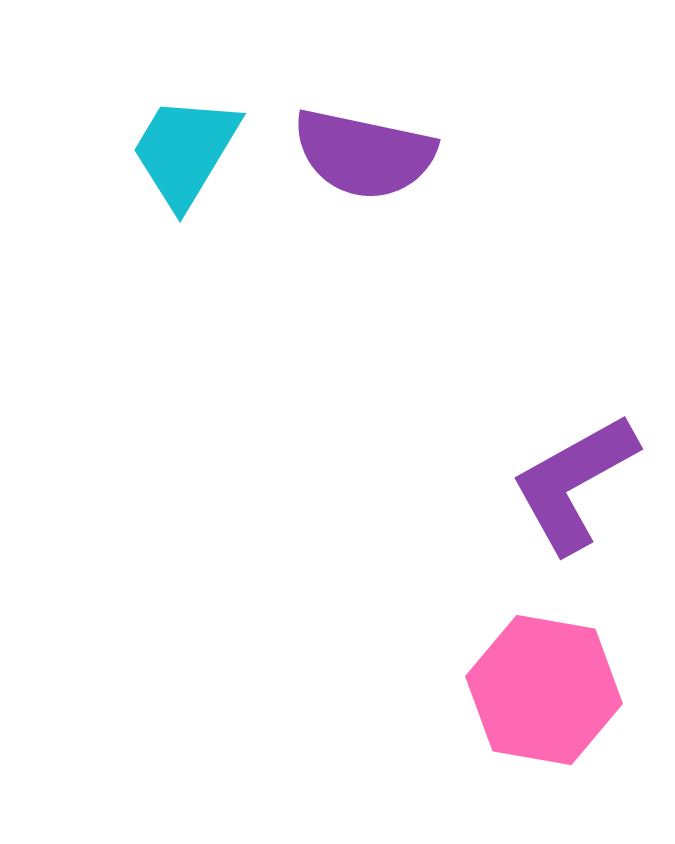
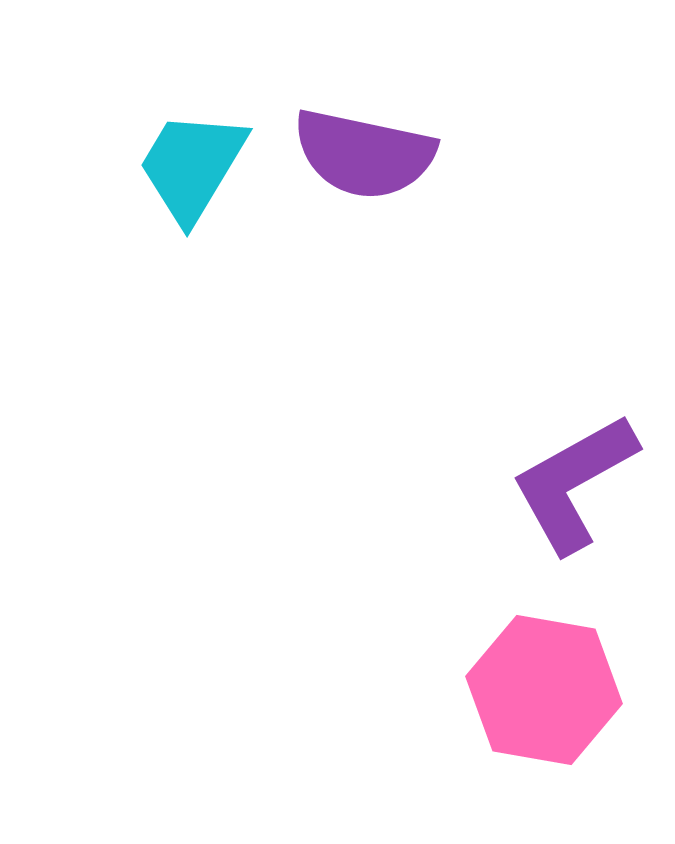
cyan trapezoid: moved 7 px right, 15 px down
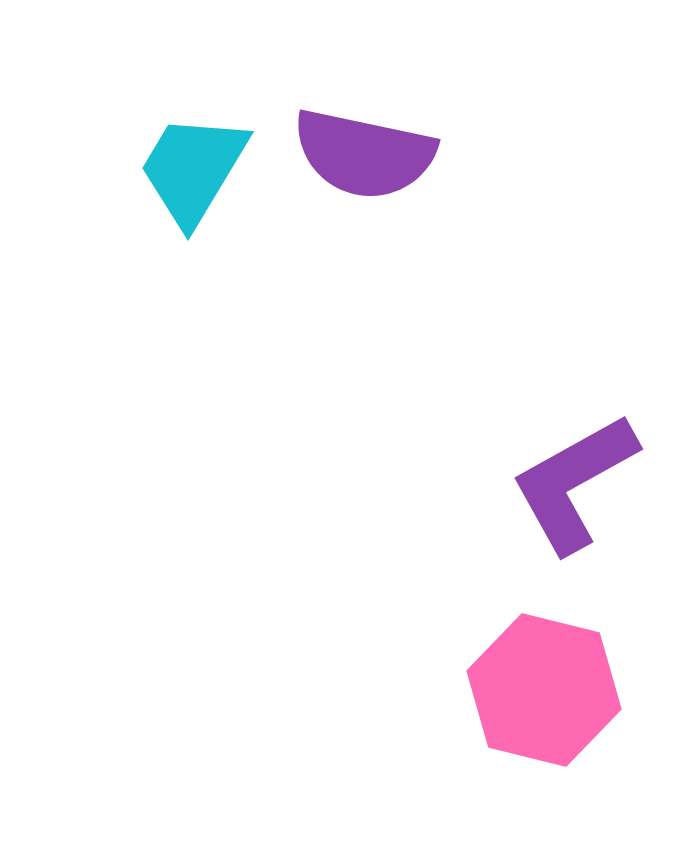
cyan trapezoid: moved 1 px right, 3 px down
pink hexagon: rotated 4 degrees clockwise
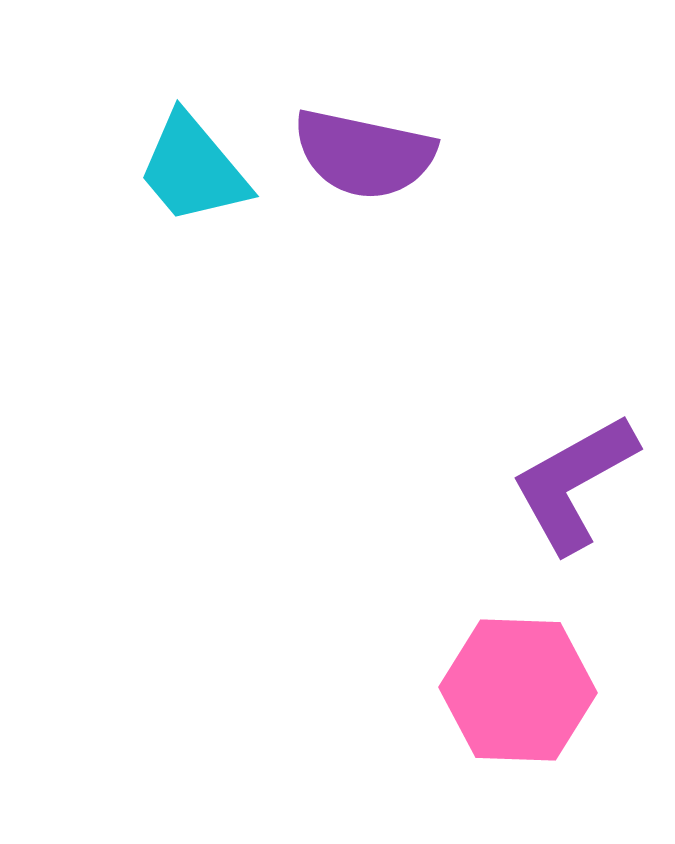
cyan trapezoid: rotated 71 degrees counterclockwise
pink hexagon: moved 26 px left; rotated 12 degrees counterclockwise
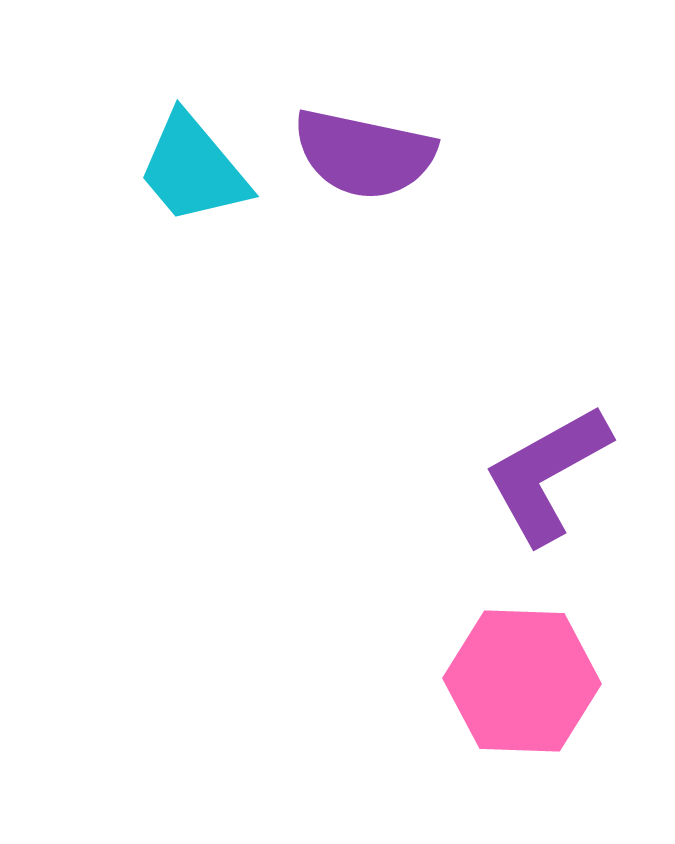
purple L-shape: moved 27 px left, 9 px up
pink hexagon: moved 4 px right, 9 px up
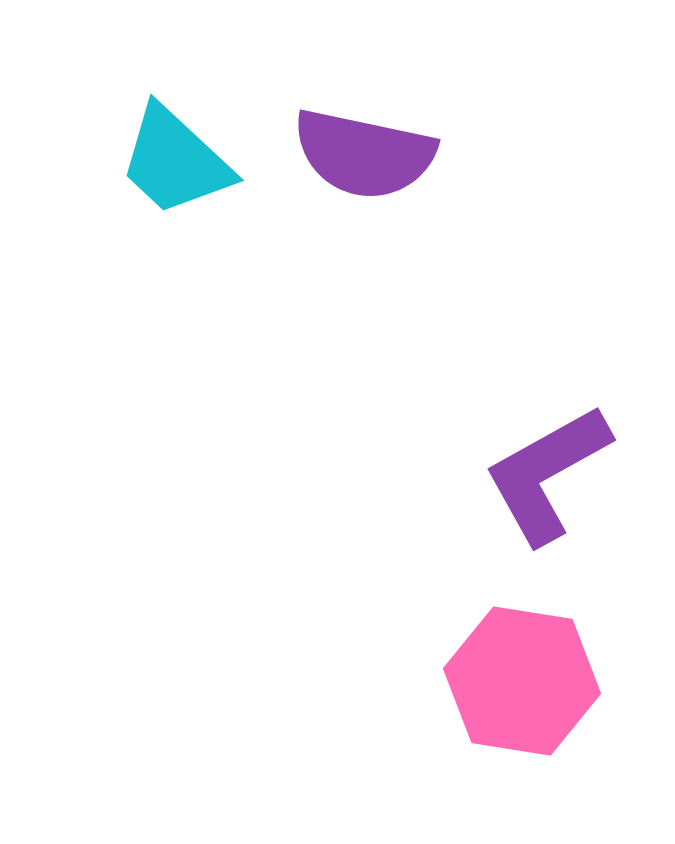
cyan trapezoid: moved 18 px left, 8 px up; rotated 7 degrees counterclockwise
pink hexagon: rotated 7 degrees clockwise
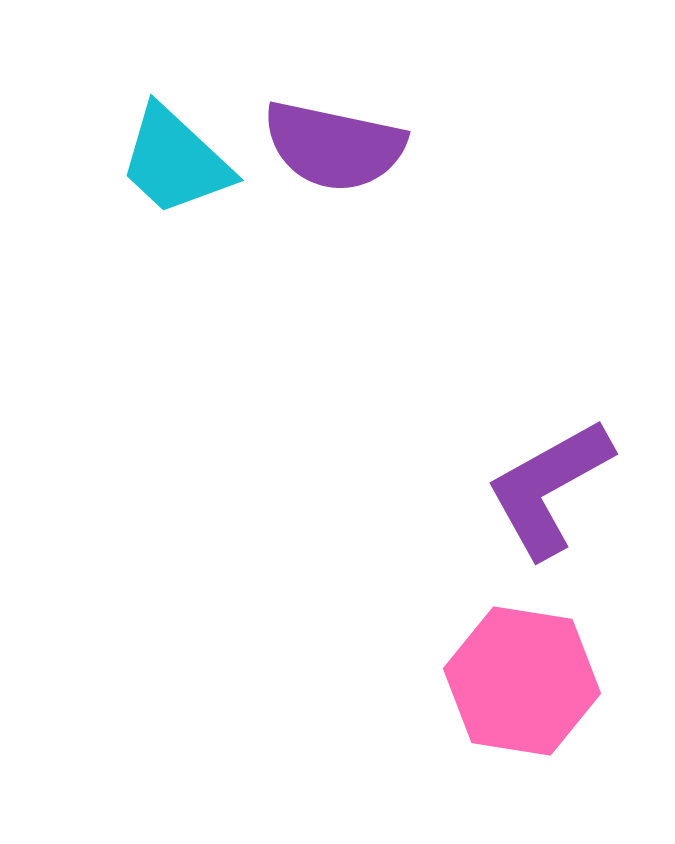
purple semicircle: moved 30 px left, 8 px up
purple L-shape: moved 2 px right, 14 px down
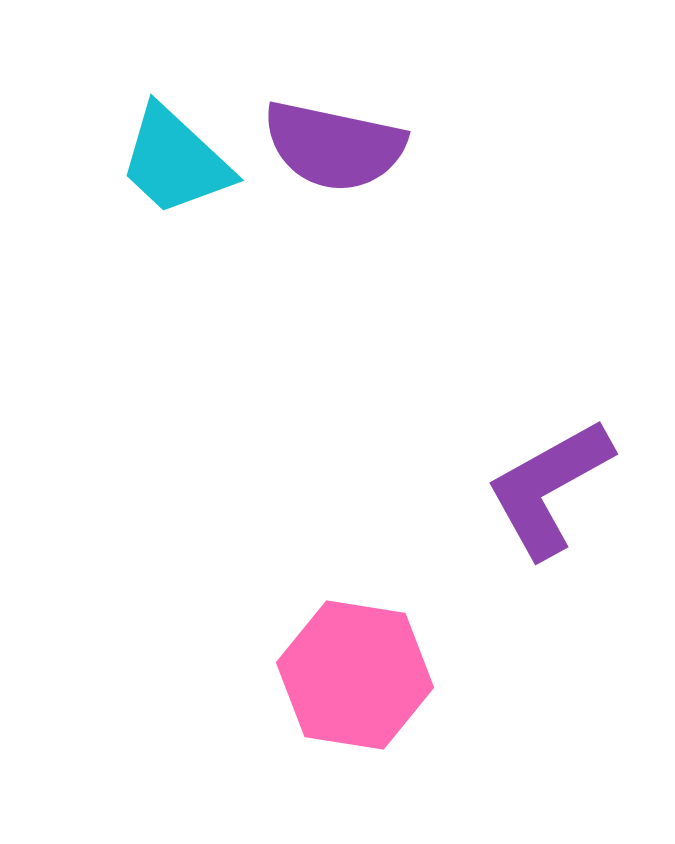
pink hexagon: moved 167 px left, 6 px up
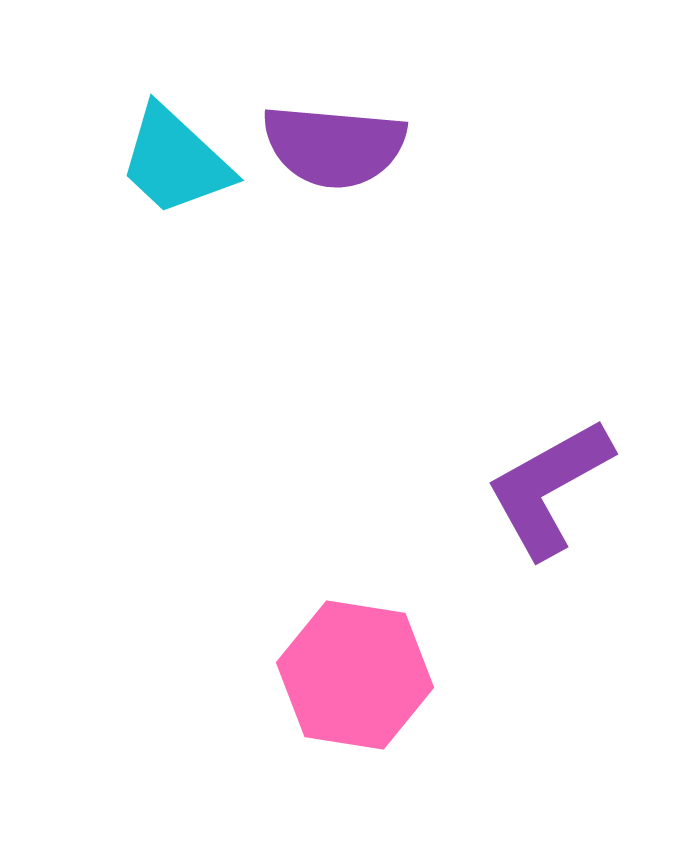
purple semicircle: rotated 7 degrees counterclockwise
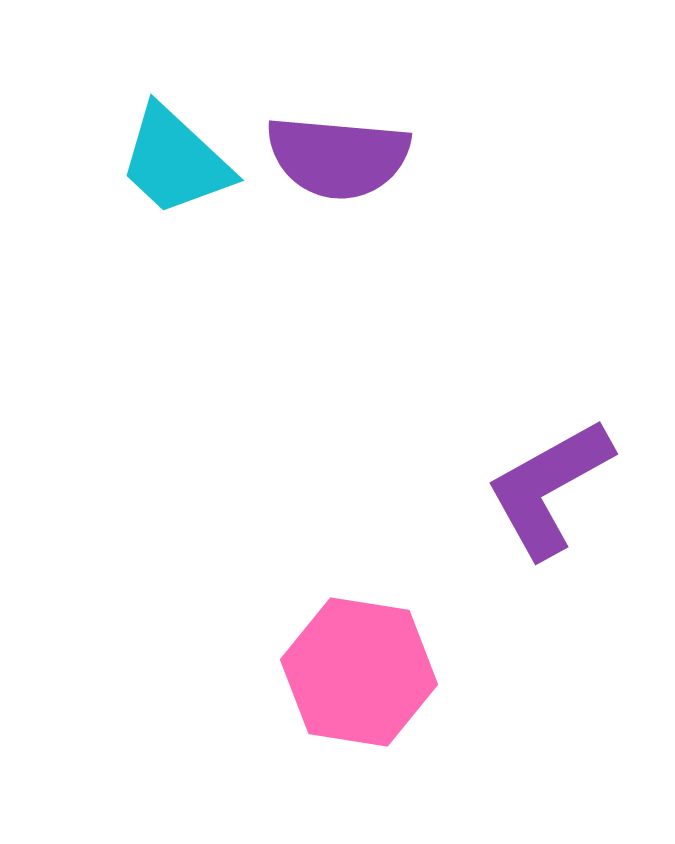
purple semicircle: moved 4 px right, 11 px down
pink hexagon: moved 4 px right, 3 px up
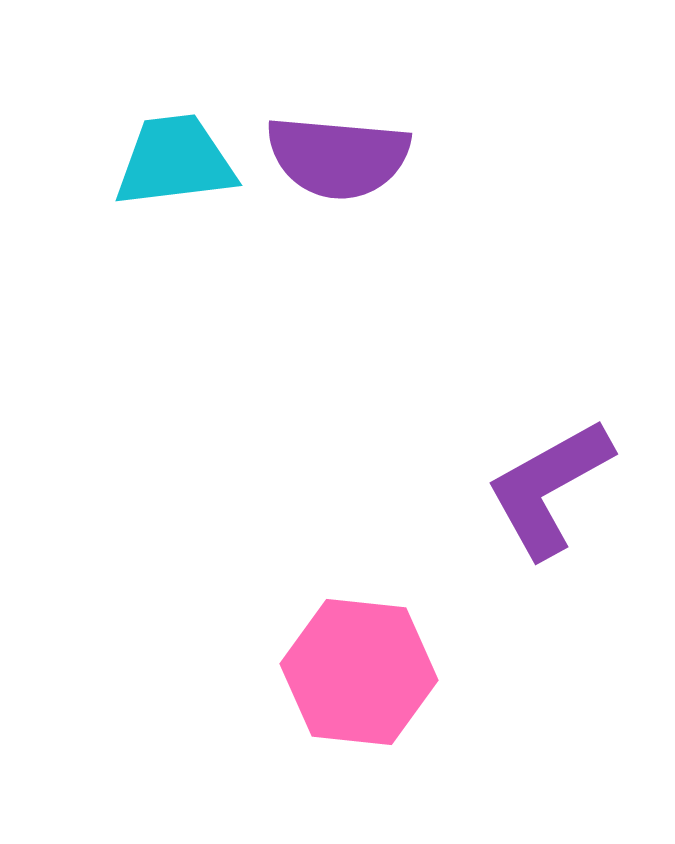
cyan trapezoid: rotated 130 degrees clockwise
pink hexagon: rotated 3 degrees counterclockwise
